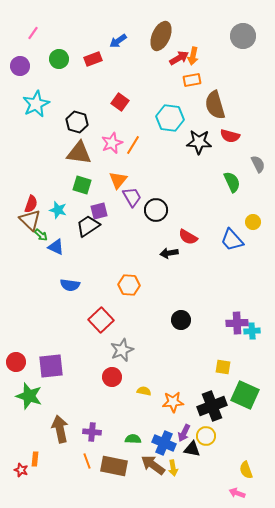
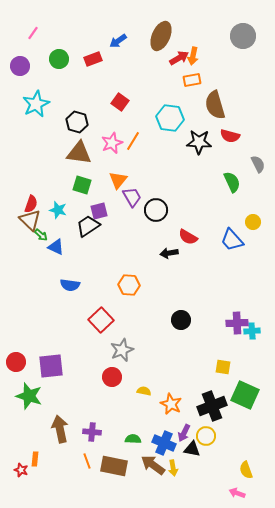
orange line at (133, 145): moved 4 px up
orange star at (173, 402): moved 2 px left, 2 px down; rotated 30 degrees clockwise
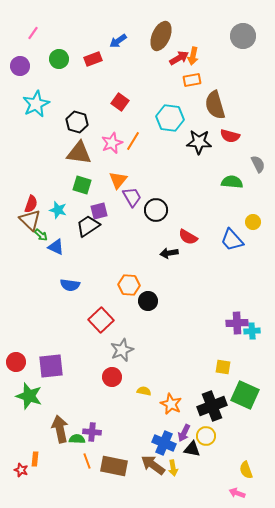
green semicircle at (232, 182): rotated 60 degrees counterclockwise
black circle at (181, 320): moved 33 px left, 19 px up
green semicircle at (133, 439): moved 56 px left
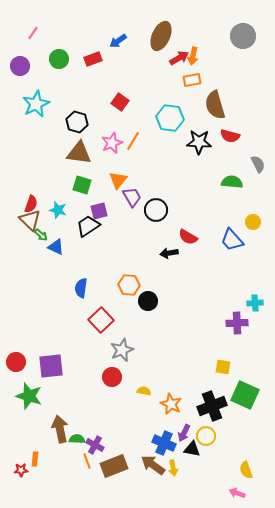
blue semicircle at (70, 285): moved 11 px right, 3 px down; rotated 90 degrees clockwise
cyan cross at (252, 331): moved 3 px right, 28 px up
purple cross at (92, 432): moved 3 px right, 13 px down; rotated 24 degrees clockwise
brown rectangle at (114, 466): rotated 32 degrees counterclockwise
red star at (21, 470): rotated 24 degrees counterclockwise
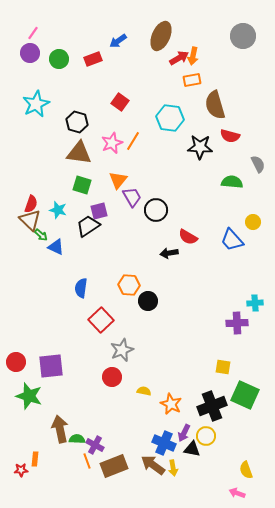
purple circle at (20, 66): moved 10 px right, 13 px up
black star at (199, 142): moved 1 px right, 5 px down
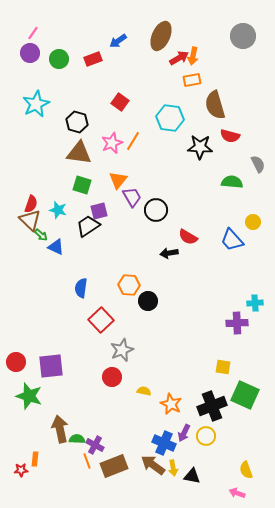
black triangle at (192, 449): moved 27 px down
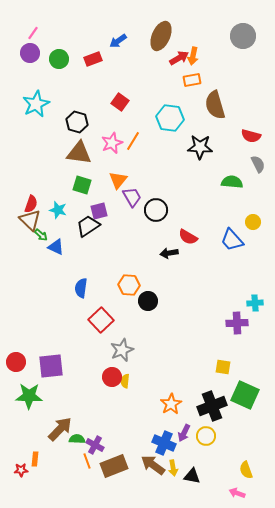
red semicircle at (230, 136): moved 21 px right
yellow semicircle at (144, 391): moved 19 px left, 10 px up; rotated 96 degrees counterclockwise
green star at (29, 396): rotated 16 degrees counterclockwise
orange star at (171, 404): rotated 15 degrees clockwise
brown arrow at (60, 429): rotated 56 degrees clockwise
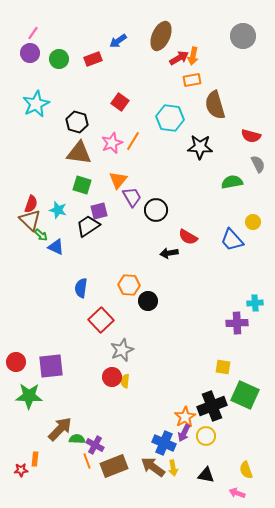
green semicircle at (232, 182): rotated 15 degrees counterclockwise
orange star at (171, 404): moved 14 px right, 13 px down
brown arrow at (153, 465): moved 2 px down
black triangle at (192, 476): moved 14 px right, 1 px up
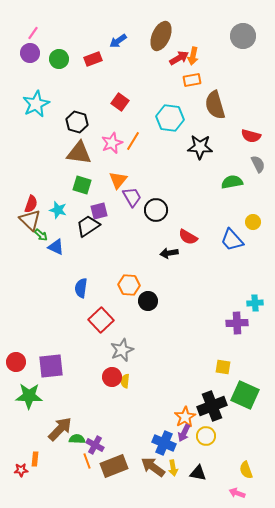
black triangle at (206, 475): moved 8 px left, 2 px up
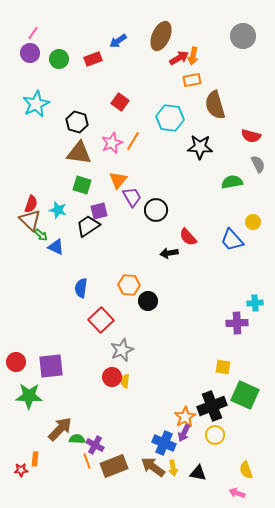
red semicircle at (188, 237): rotated 18 degrees clockwise
yellow circle at (206, 436): moved 9 px right, 1 px up
